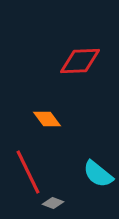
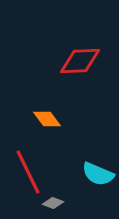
cyan semicircle: rotated 16 degrees counterclockwise
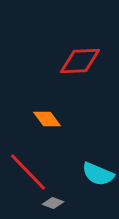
red line: rotated 18 degrees counterclockwise
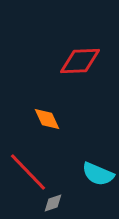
orange diamond: rotated 12 degrees clockwise
gray diamond: rotated 40 degrees counterclockwise
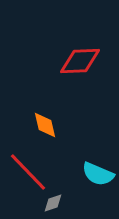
orange diamond: moved 2 px left, 6 px down; rotated 12 degrees clockwise
